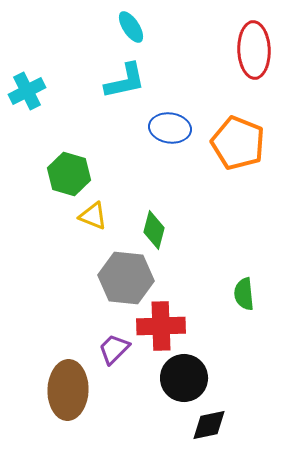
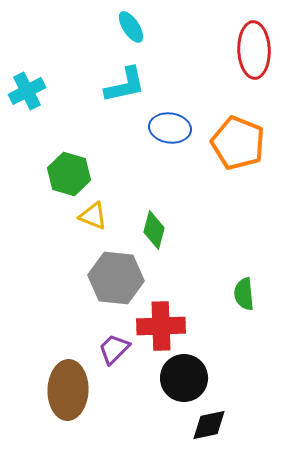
cyan L-shape: moved 4 px down
gray hexagon: moved 10 px left
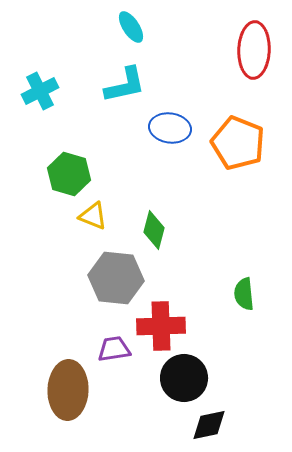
red ellipse: rotated 4 degrees clockwise
cyan cross: moved 13 px right
purple trapezoid: rotated 36 degrees clockwise
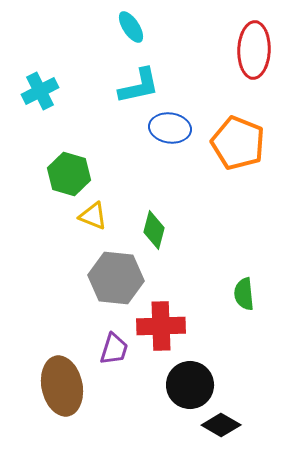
cyan L-shape: moved 14 px right, 1 px down
purple trapezoid: rotated 116 degrees clockwise
black circle: moved 6 px right, 7 px down
brown ellipse: moved 6 px left, 4 px up; rotated 14 degrees counterclockwise
black diamond: moved 12 px right; rotated 42 degrees clockwise
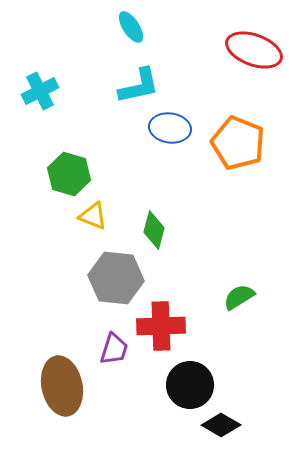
red ellipse: rotated 72 degrees counterclockwise
green semicircle: moved 5 px left, 3 px down; rotated 64 degrees clockwise
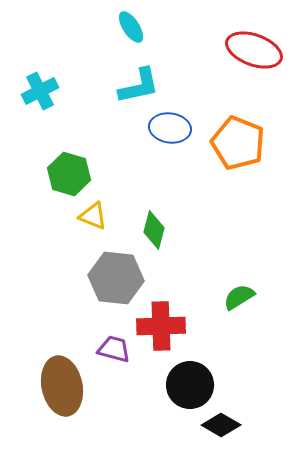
purple trapezoid: rotated 92 degrees counterclockwise
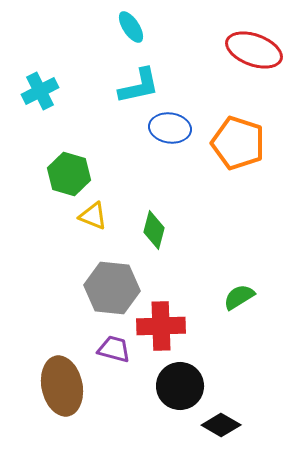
orange pentagon: rotated 4 degrees counterclockwise
gray hexagon: moved 4 px left, 10 px down
black circle: moved 10 px left, 1 px down
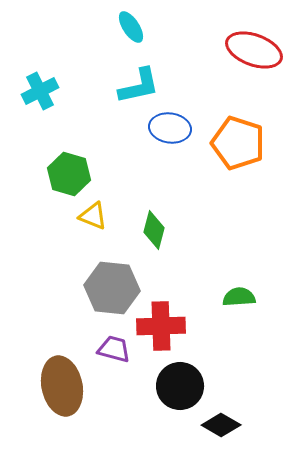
green semicircle: rotated 28 degrees clockwise
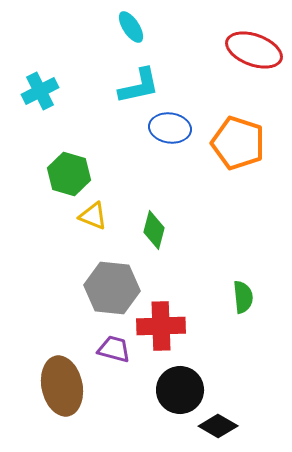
green semicircle: moved 4 px right; rotated 88 degrees clockwise
black circle: moved 4 px down
black diamond: moved 3 px left, 1 px down
